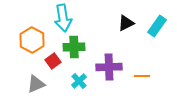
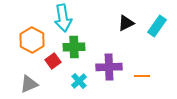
gray triangle: moved 7 px left
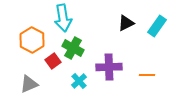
green cross: moved 1 px left, 1 px down; rotated 30 degrees clockwise
orange line: moved 5 px right, 1 px up
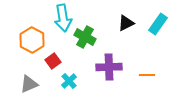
cyan rectangle: moved 1 px right, 2 px up
green cross: moved 12 px right, 11 px up
cyan cross: moved 10 px left
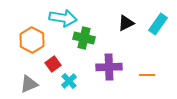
cyan arrow: rotated 72 degrees counterclockwise
green cross: moved 1 px left, 1 px down; rotated 15 degrees counterclockwise
red square: moved 3 px down
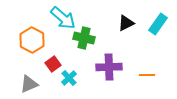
cyan arrow: rotated 32 degrees clockwise
cyan cross: moved 3 px up
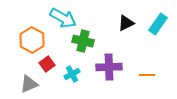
cyan arrow: rotated 12 degrees counterclockwise
green cross: moved 1 px left, 3 px down
red square: moved 6 px left
cyan cross: moved 3 px right, 4 px up; rotated 14 degrees clockwise
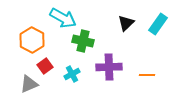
black triangle: rotated 18 degrees counterclockwise
red square: moved 2 px left, 2 px down
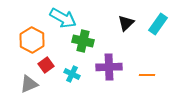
red square: moved 1 px right, 1 px up
cyan cross: rotated 35 degrees counterclockwise
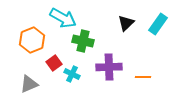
orange hexagon: rotated 10 degrees clockwise
red square: moved 8 px right, 2 px up
orange line: moved 4 px left, 2 px down
